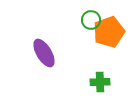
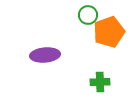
green circle: moved 3 px left, 5 px up
purple ellipse: moved 1 px right, 2 px down; rotated 64 degrees counterclockwise
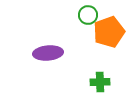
purple ellipse: moved 3 px right, 2 px up
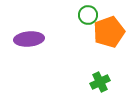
purple ellipse: moved 19 px left, 14 px up
green cross: rotated 24 degrees counterclockwise
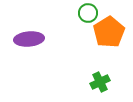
green circle: moved 2 px up
orange pentagon: rotated 12 degrees counterclockwise
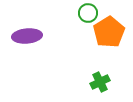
purple ellipse: moved 2 px left, 3 px up
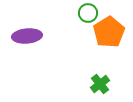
green cross: moved 2 px down; rotated 12 degrees counterclockwise
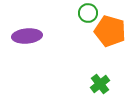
orange pentagon: moved 1 px right, 1 px up; rotated 24 degrees counterclockwise
